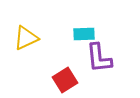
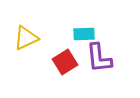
red square: moved 18 px up
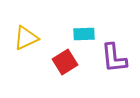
purple L-shape: moved 15 px right
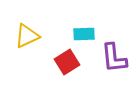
yellow triangle: moved 1 px right, 2 px up
red square: moved 2 px right
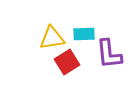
yellow triangle: moved 25 px right, 2 px down; rotated 16 degrees clockwise
purple L-shape: moved 5 px left, 4 px up
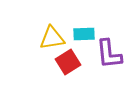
red square: moved 1 px right
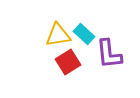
cyan rectangle: rotated 45 degrees clockwise
yellow triangle: moved 6 px right, 3 px up
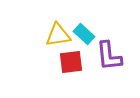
purple L-shape: moved 2 px down
red square: moved 3 px right; rotated 25 degrees clockwise
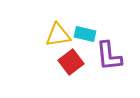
cyan rectangle: moved 1 px right; rotated 30 degrees counterclockwise
red square: rotated 30 degrees counterclockwise
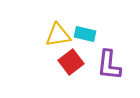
purple L-shape: moved 9 px down; rotated 12 degrees clockwise
